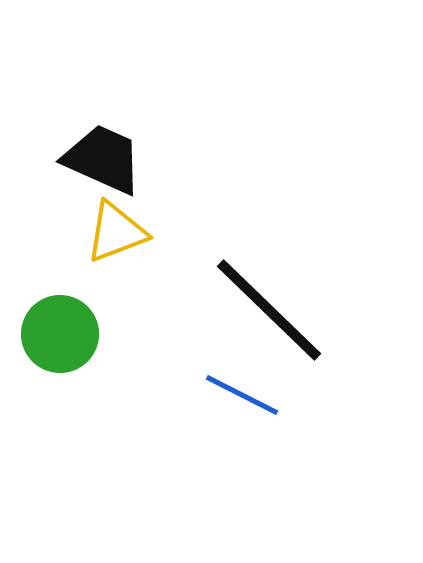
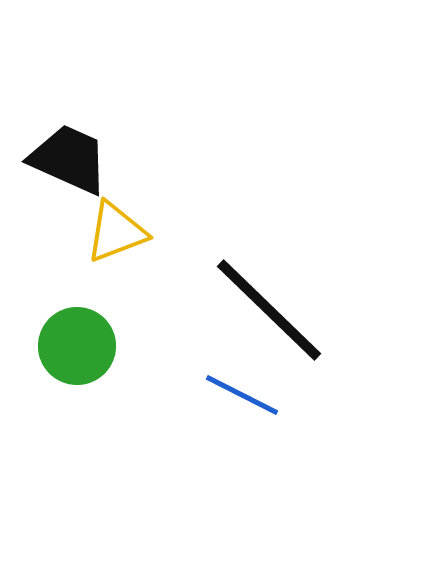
black trapezoid: moved 34 px left
green circle: moved 17 px right, 12 px down
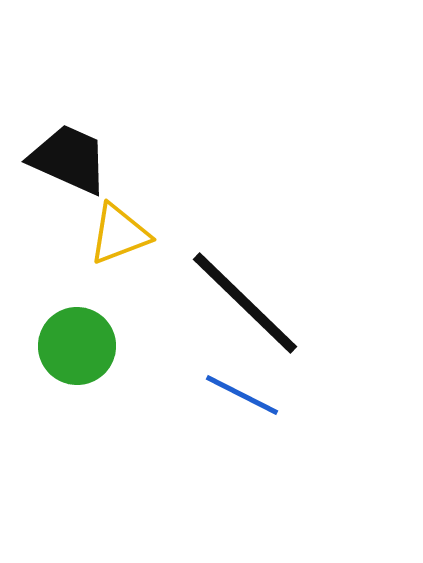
yellow triangle: moved 3 px right, 2 px down
black line: moved 24 px left, 7 px up
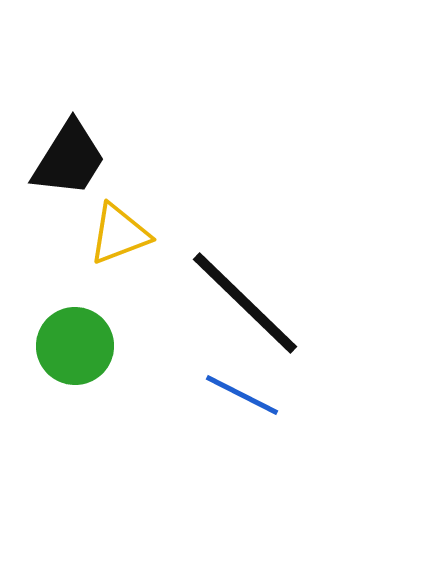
black trapezoid: rotated 98 degrees clockwise
green circle: moved 2 px left
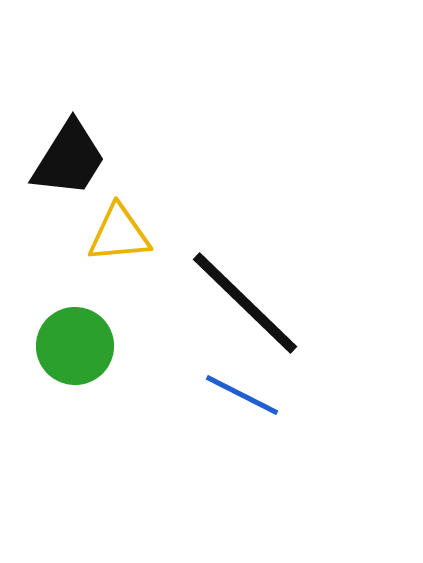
yellow triangle: rotated 16 degrees clockwise
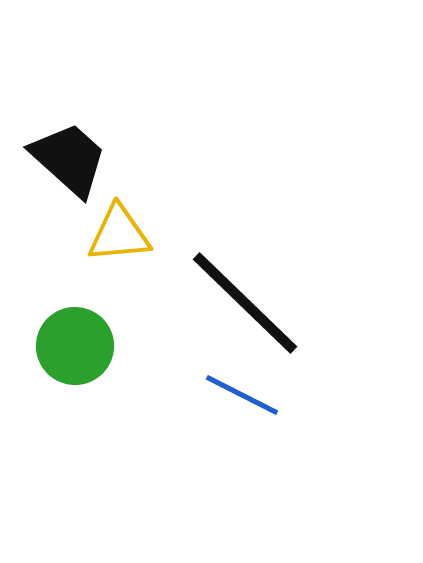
black trapezoid: rotated 80 degrees counterclockwise
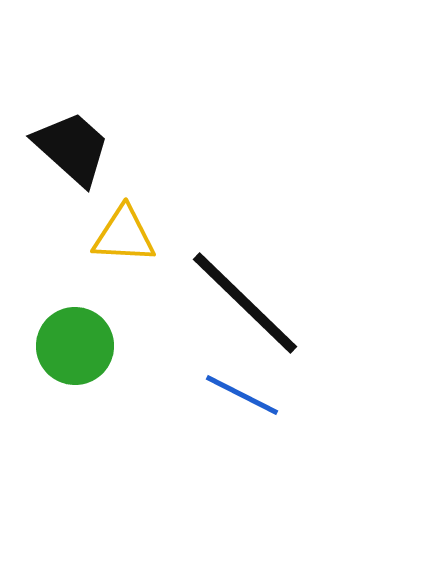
black trapezoid: moved 3 px right, 11 px up
yellow triangle: moved 5 px right, 1 px down; rotated 8 degrees clockwise
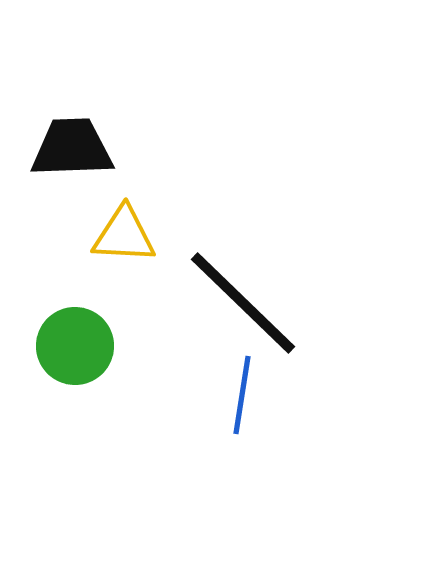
black trapezoid: rotated 44 degrees counterclockwise
black line: moved 2 px left
blue line: rotated 72 degrees clockwise
